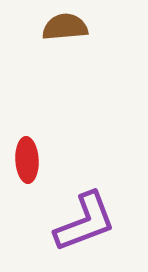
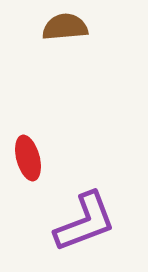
red ellipse: moved 1 px right, 2 px up; rotated 12 degrees counterclockwise
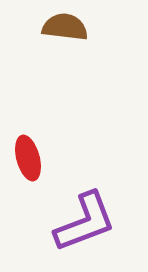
brown semicircle: rotated 12 degrees clockwise
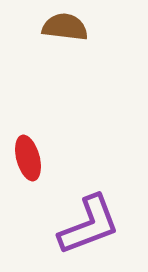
purple L-shape: moved 4 px right, 3 px down
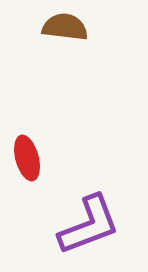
red ellipse: moved 1 px left
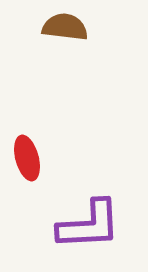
purple L-shape: rotated 18 degrees clockwise
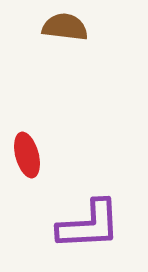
red ellipse: moved 3 px up
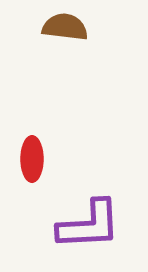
red ellipse: moved 5 px right, 4 px down; rotated 15 degrees clockwise
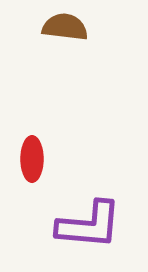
purple L-shape: rotated 8 degrees clockwise
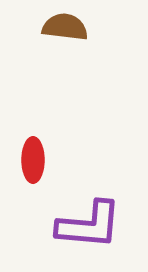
red ellipse: moved 1 px right, 1 px down
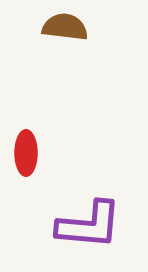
red ellipse: moved 7 px left, 7 px up
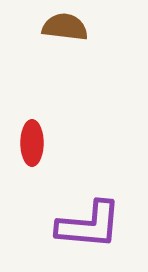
red ellipse: moved 6 px right, 10 px up
